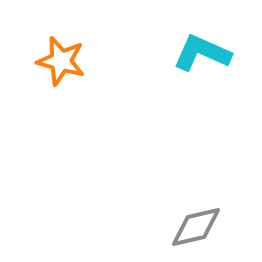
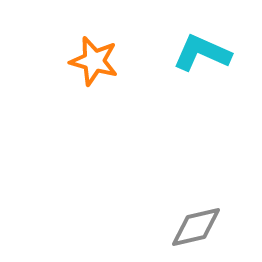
orange star: moved 33 px right
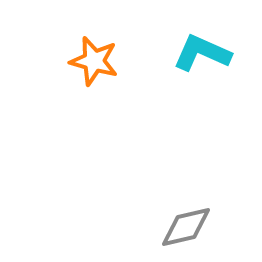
gray diamond: moved 10 px left
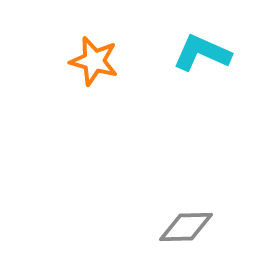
gray diamond: rotated 12 degrees clockwise
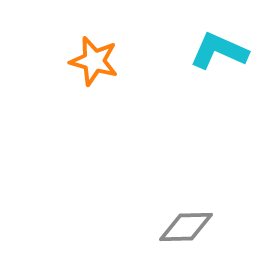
cyan L-shape: moved 17 px right, 2 px up
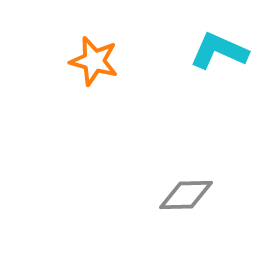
gray diamond: moved 32 px up
